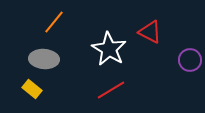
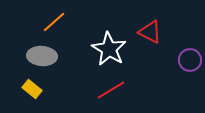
orange line: rotated 10 degrees clockwise
gray ellipse: moved 2 px left, 3 px up
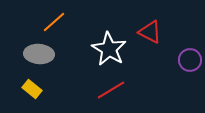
gray ellipse: moved 3 px left, 2 px up
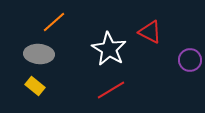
yellow rectangle: moved 3 px right, 3 px up
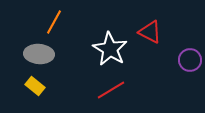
orange line: rotated 20 degrees counterclockwise
white star: moved 1 px right
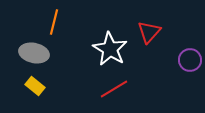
orange line: rotated 15 degrees counterclockwise
red triangle: moved 1 px left; rotated 45 degrees clockwise
gray ellipse: moved 5 px left, 1 px up; rotated 8 degrees clockwise
red line: moved 3 px right, 1 px up
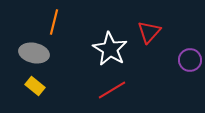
red line: moved 2 px left, 1 px down
